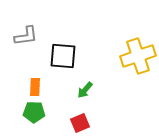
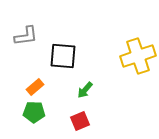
orange rectangle: rotated 48 degrees clockwise
red square: moved 2 px up
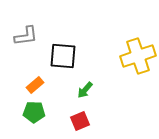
orange rectangle: moved 2 px up
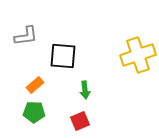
yellow cross: moved 1 px up
green arrow: rotated 48 degrees counterclockwise
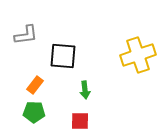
gray L-shape: moved 1 px up
orange rectangle: rotated 12 degrees counterclockwise
red square: rotated 24 degrees clockwise
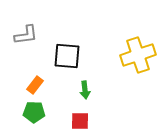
black square: moved 4 px right
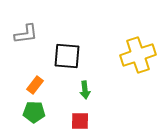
gray L-shape: moved 1 px up
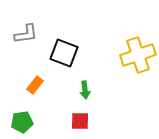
black square: moved 3 px left, 3 px up; rotated 16 degrees clockwise
green pentagon: moved 12 px left, 10 px down; rotated 10 degrees counterclockwise
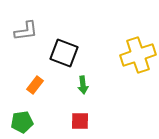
gray L-shape: moved 3 px up
green arrow: moved 2 px left, 5 px up
